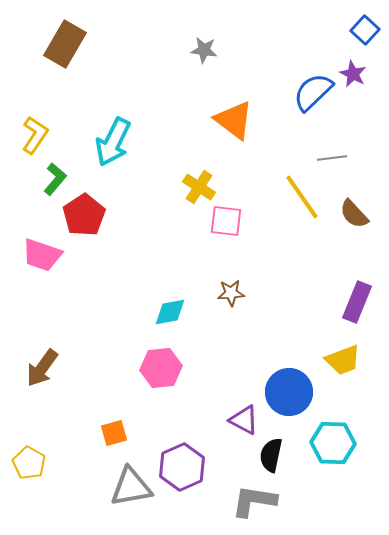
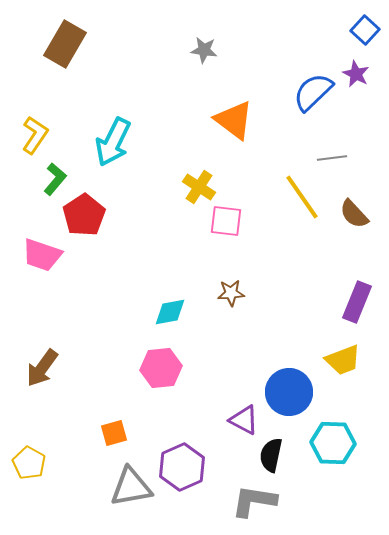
purple star: moved 3 px right
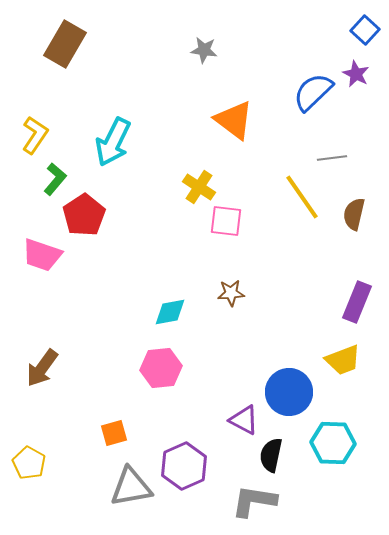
brown semicircle: rotated 56 degrees clockwise
purple hexagon: moved 2 px right, 1 px up
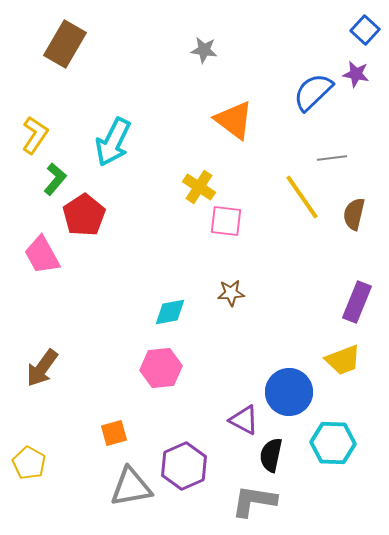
purple star: rotated 16 degrees counterclockwise
pink trapezoid: rotated 42 degrees clockwise
